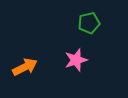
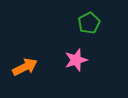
green pentagon: rotated 15 degrees counterclockwise
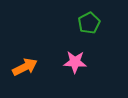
pink star: moved 1 px left, 2 px down; rotated 20 degrees clockwise
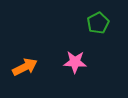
green pentagon: moved 9 px right
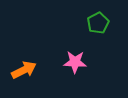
orange arrow: moved 1 px left, 3 px down
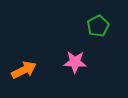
green pentagon: moved 3 px down
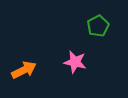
pink star: rotated 10 degrees clockwise
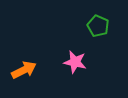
green pentagon: rotated 20 degrees counterclockwise
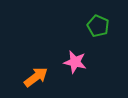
orange arrow: moved 12 px right, 7 px down; rotated 10 degrees counterclockwise
